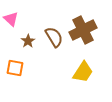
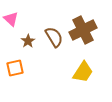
orange square: rotated 24 degrees counterclockwise
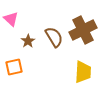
orange square: moved 1 px left, 1 px up
yellow trapezoid: rotated 30 degrees counterclockwise
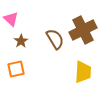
brown semicircle: moved 1 px right, 2 px down
brown star: moved 7 px left
orange square: moved 2 px right, 2 px down
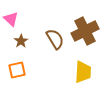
brown cross: moved 2 px right, 1 px down
orange square: moved 1 px right, 1 px down
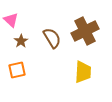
pink triangle: moved 1 px down
brown semicircle: moved 3 px left, 1 px up
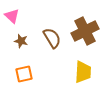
pink triangle: moved 1 px right, 4 px up
brown star: rotated 24 degrees counterclockwise
orange square: moved 7 px right, 4 px down
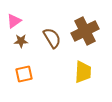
pink triangle: moved 2 px right, 5 px down; rotated 42 degrees clockwise
brown star: rotated 16 degrees counterclockwise
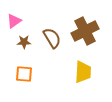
brown star: moved 3 px right, 1 px down
orange square: rotated 18 degrees clockwise
